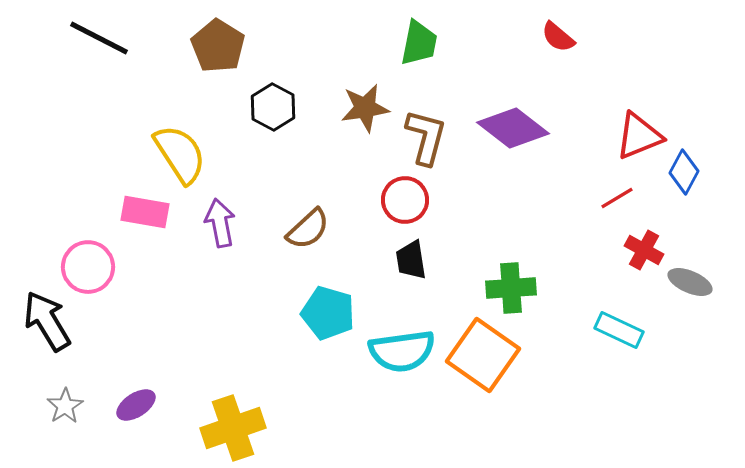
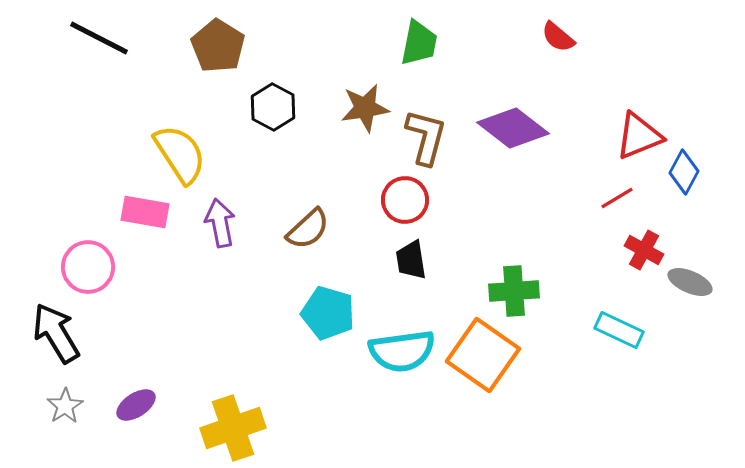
green cross: moved 3 px right, 3 px down
black arrow: moved 9 px right, 12 px down
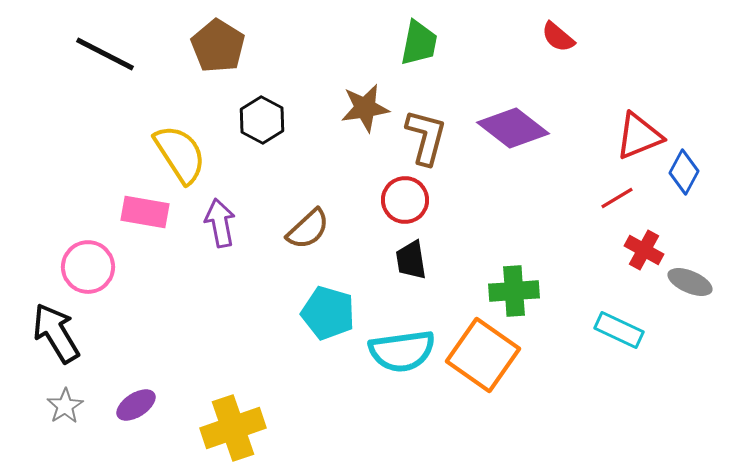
black line: moved 6 px right, 16 px down
black hexagon: moved 11 px left, 13 px down
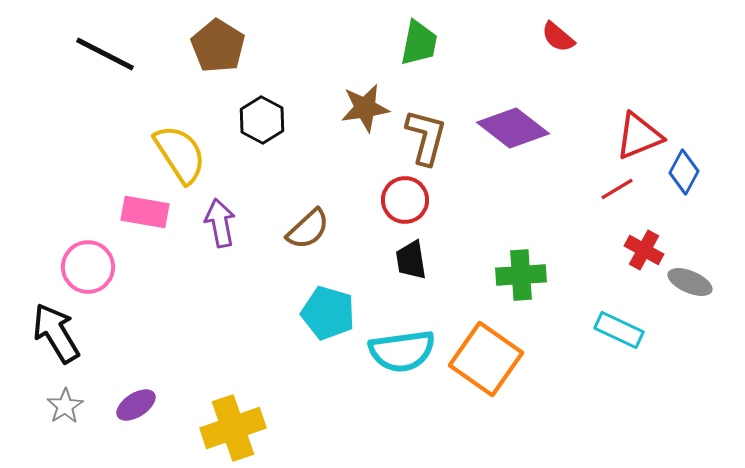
red line: moved 9 px up
green cross: moved 7 px right, 16 px up
orange square: moved 3 px right, 4 px down
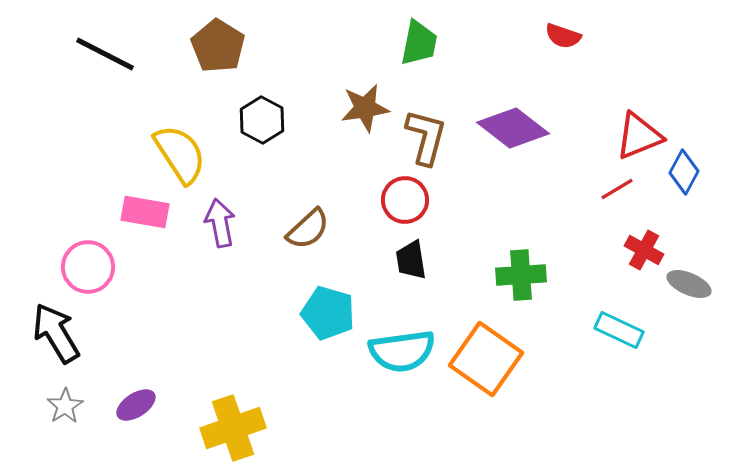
red semicircle: moved 5 px right, 1 px up; rotated 21 degrees counterclockwise
gray ellipse: moved 1 px left, 2 px down
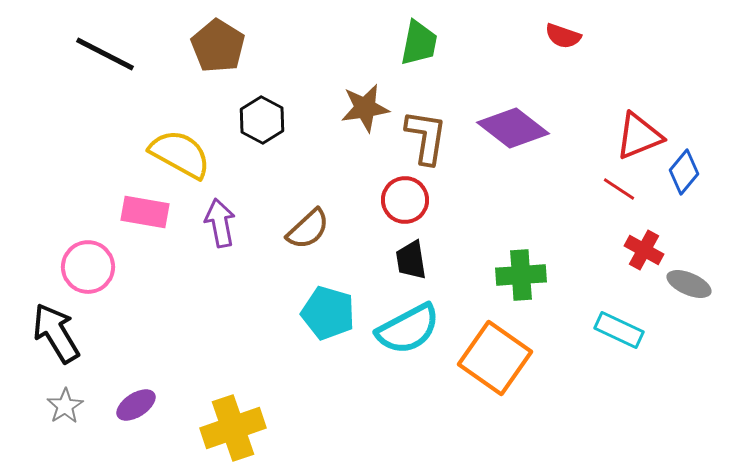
brown L-shape: rotated 6 degrees counterclockwise
yellow semicircle: rotated 28 degrees counterclockwise
blue diamond: rotated 12 degrees clockwise
red line: moved 2 px right; rotated 64 degrees clockwise
cyan semicircle: moved 6 px right, 22 px up; rotated 20 degrees counterclockwise
orange square: moved 9 px right, 1 px up
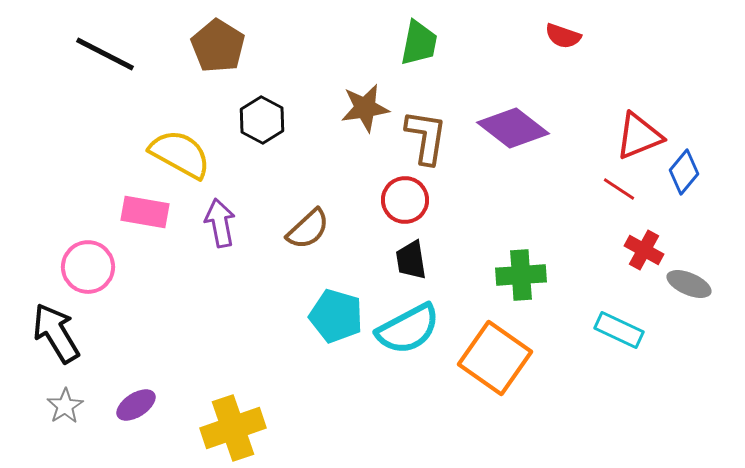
cyan pentagon: moved 8 px right, 3 px down
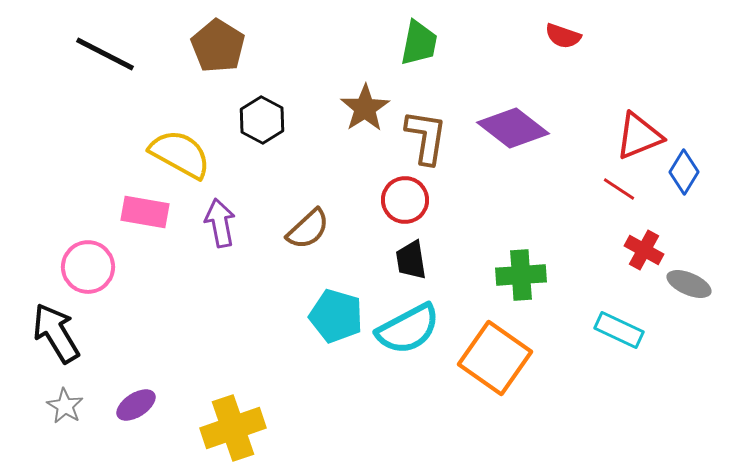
brown star: rotated 24 degrees counterclockwise
blue diamond: rotated 9 degrees counterclockwise
gray star: rotated 9 degrees counterclockwise
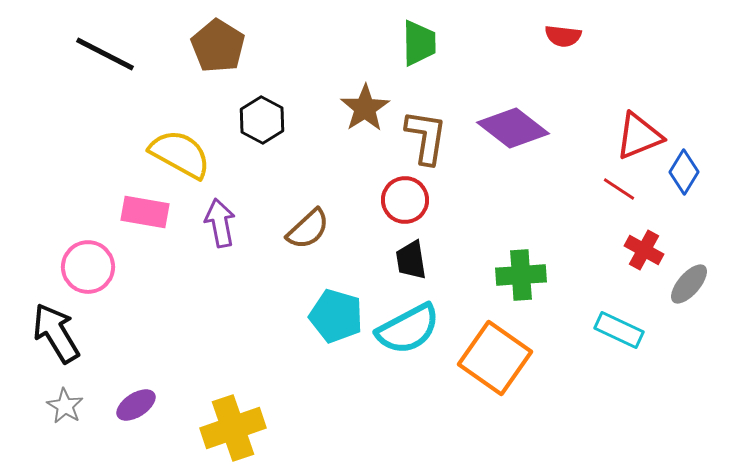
red semicircle: rotated 12 degrees counterclockwise
green trapezoid: rotated 12 degrees counterclockwise
gray ellipse: rotated 72 degrees counterclockwise
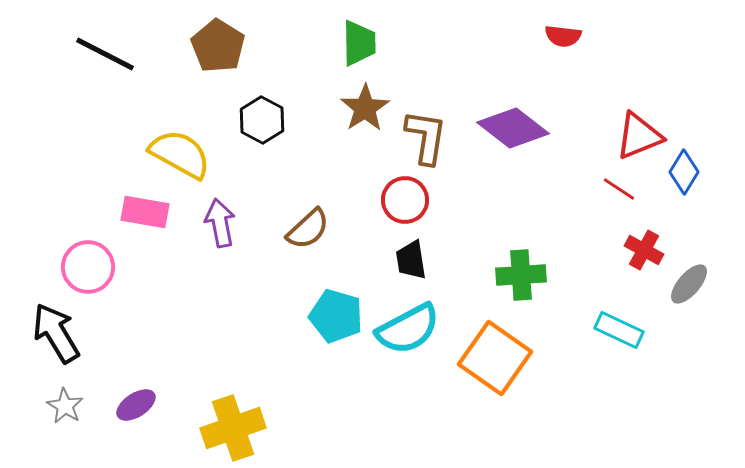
green trapezoid: moved 60 px left
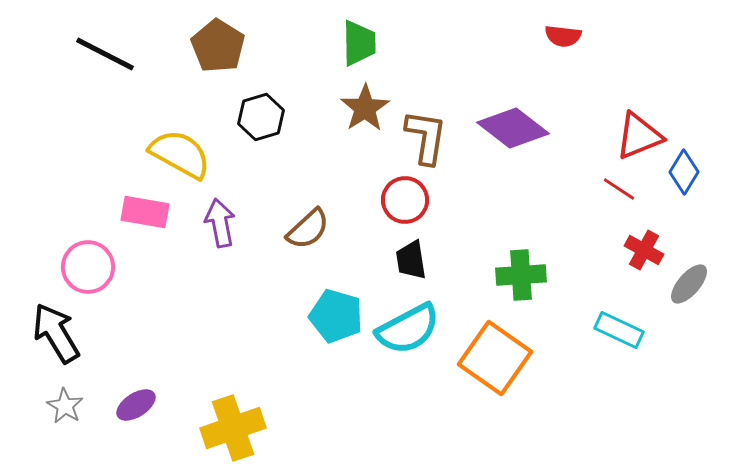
black hexagon: moved 1 px left, 3 px up; rotated 15 degrees clockwise
